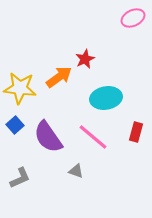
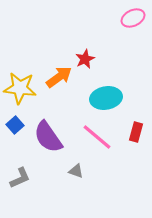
pink line: moved 4 px right
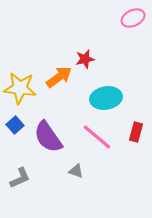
red star: rotated 12 degrees clockwise
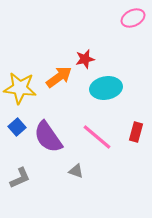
cyan ellipse: moved 10 px up
blue square: moved 2 px right, 2 px down
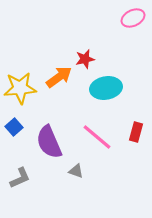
yellow star: rotated 12 degrees counterclockwise
blue square: moved 3 px left
purple semicircle: moved 1 px right, 5 px down; rotated 12 degrees clockwise
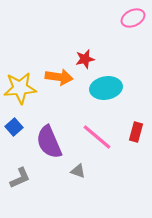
orange arrow: rotated 44 degrees clockwise
gray triangle: moved 2 px right
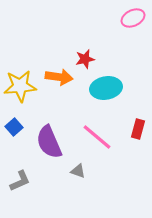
yellow star: moved 2 px up
red rectangle: moved 2 px right, 3 px up
gray L-shape: moved 3 px down
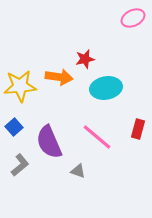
gray L-shape: moved 16 px up; rotated 15 degrees counterclockwise
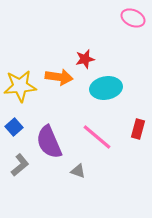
pink ellipse: rotated 50 degrees clockwise
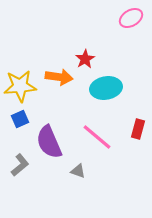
pink ellipse: moved 2 px left; rotated 55 degrees counterclockwise
red star: rotated 18 degrees counterclockwise
blue square: moved 6 px right, 8 px up; rotated 18 degrees clockwise
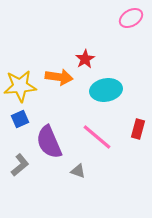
cyan ellipse: moved 2 px down
